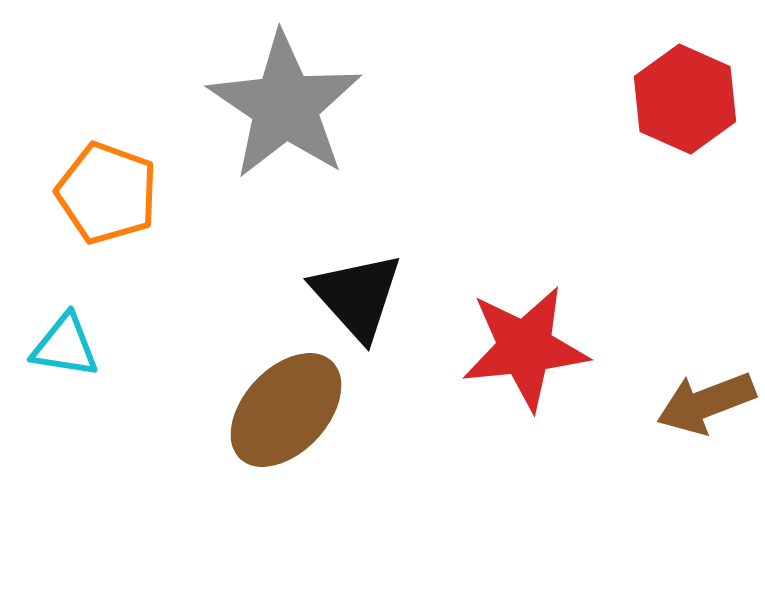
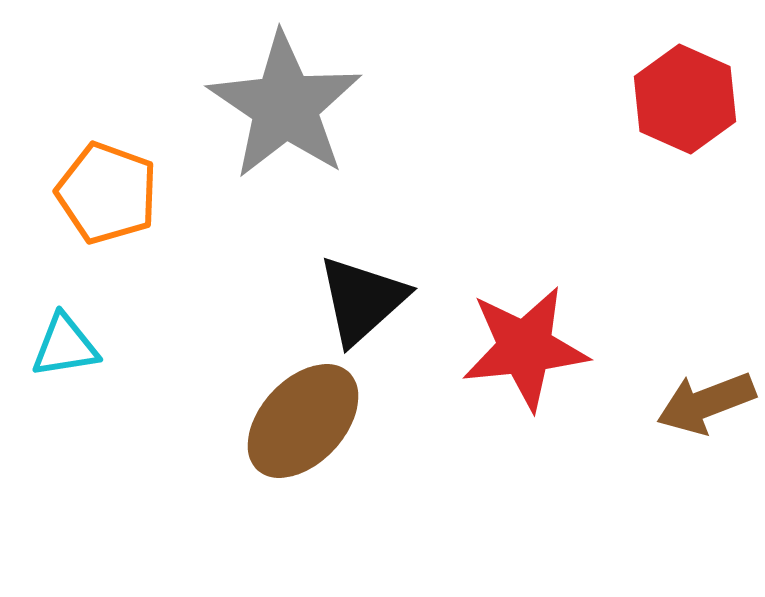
black triangle: moved 5 px right, 4 px down; rotated 30 degrees clockwise
cyan triangle: rotated 18 degrees counterclockwise
brown ellipse: moved 17 px right, 11 px down
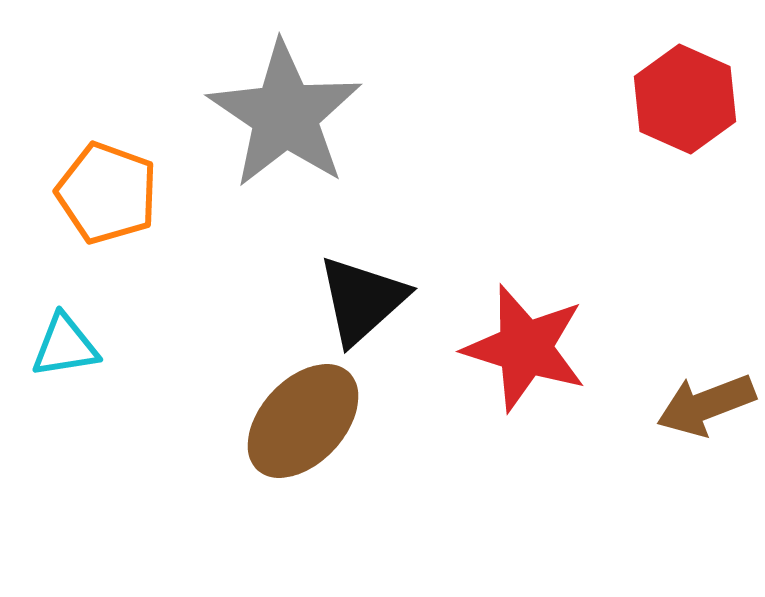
gray star: moved 9 px down
red star: rotated 23 degrees clockwise
brown arrow: moved 2 px down
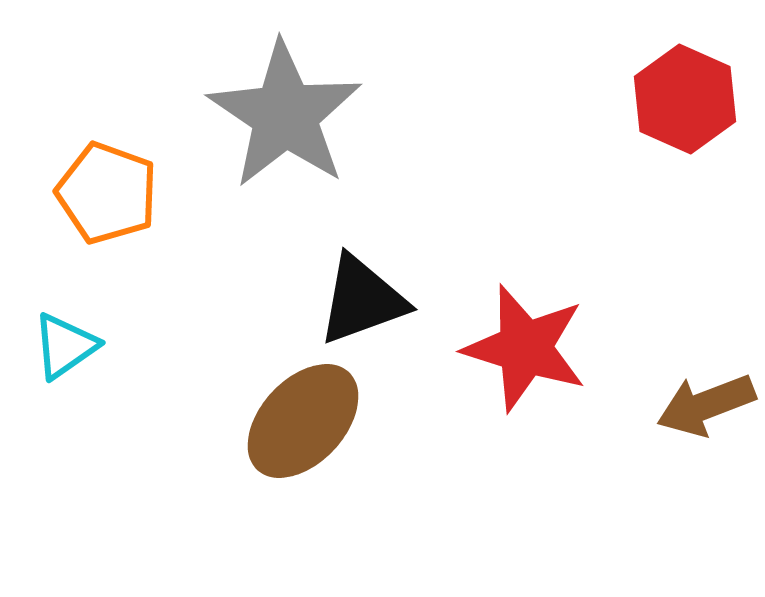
black triangle: rotated 22 degrees clockwise
cyan triangle: rotated 26 degrees counterclockwise
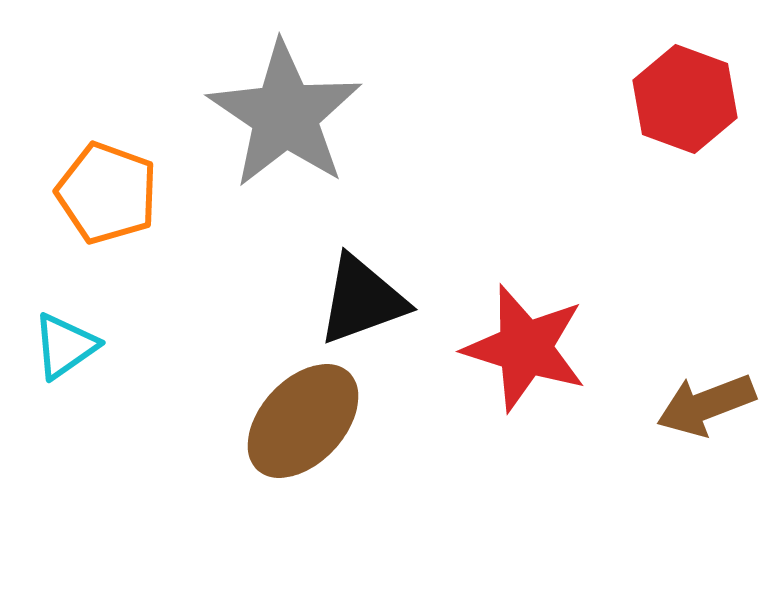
red hexagon: rotated 4 degrees counterclockwise
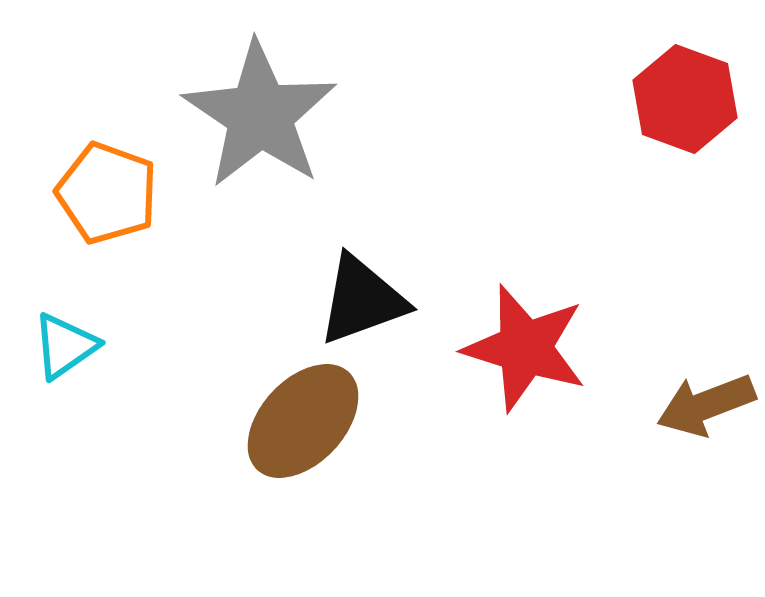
gray star: moved 25 px left
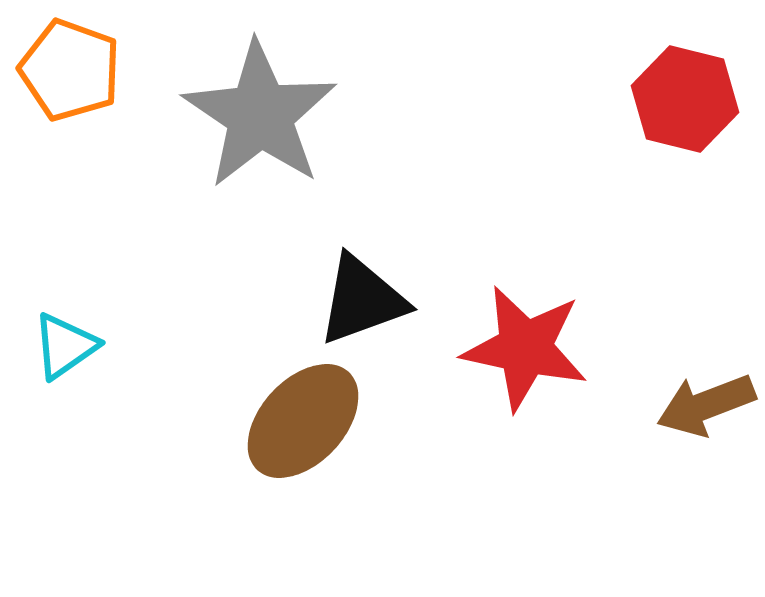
red hexagon: rotated 6 degrees counterclockwise
orange pentagon: moved 37 px left, 123 px up
red star: rotated 5 degrees counterclockwise
